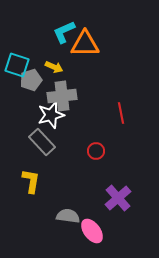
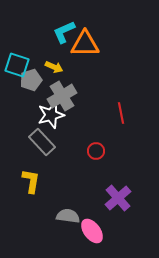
gray cross: rotated 24 degrees counterclockwise
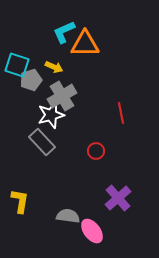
yellow L-shape: moved 11 px left, 20 px down
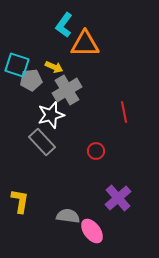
cyan L-shape: moved 7 px up; rotated 30 degrees counterclockwise
gray pentagon: rotated 10 degrees clockwise
gray cross: moved 5 px right, 6 px up
red line: moved 3 px right, 1 px up
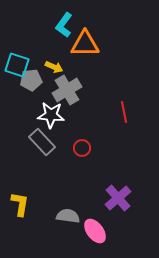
white star: rotated 20 degrees clockwise
red circle: moved 14 px left, 3 px up
yellow L-shape: moved 3 px down
pink ellipse: moved 3 px right
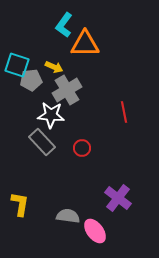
purple cross: rotated 12 degrees counterclockwise
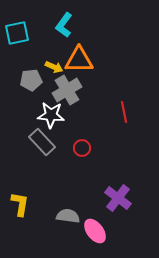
orange triangle: moved 6 px left, 16 px down
cyan square: moved 32 px up; rotated 30 degrees counterclockwise
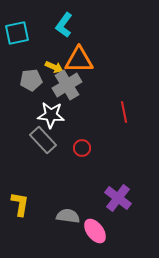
gray cross: moved 5 px up
gray rectangle: moved 1 px right, 2 px up
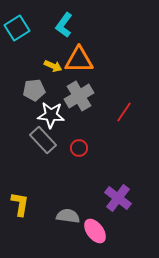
cyan square: moved 5 px up; rotated 20 degrees counterclockwise
yellow arrow: moved 1 px left, 1 px up
gray pentagon: moved 3 px right, 10 px down
gray cross: moved 12 px right, 11 px down
red line: rotated 45 degrees clockwise
red circle: moved 3 px left
